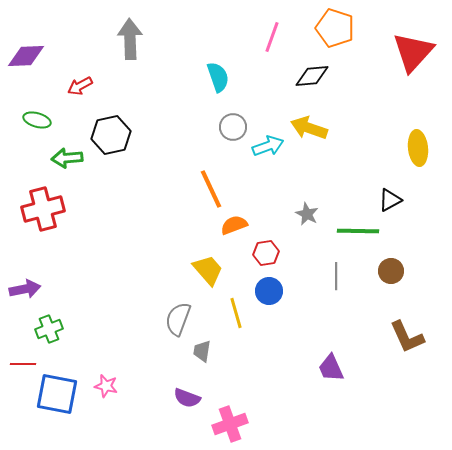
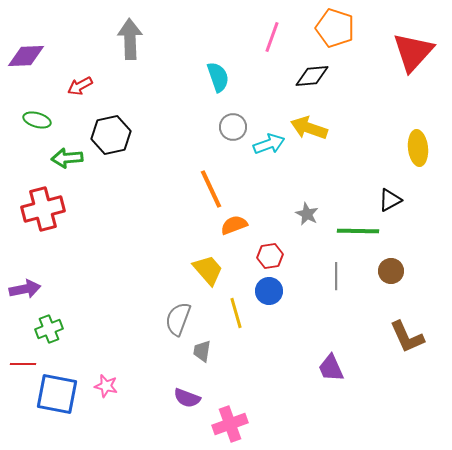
cyan arrow: moved 1 px right, 2 px up
red hexagon: moved 4 px right, 3 px down
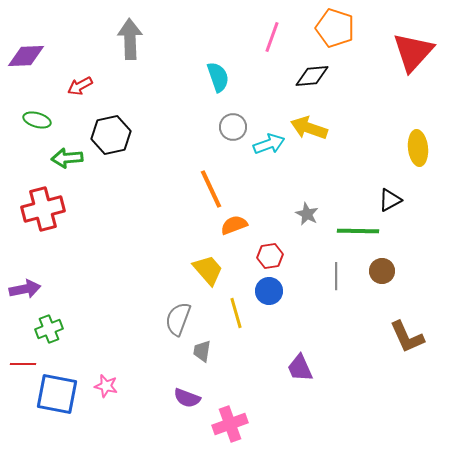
brown circle: moved 9 px left
purple trapezoid: moved 31 px left
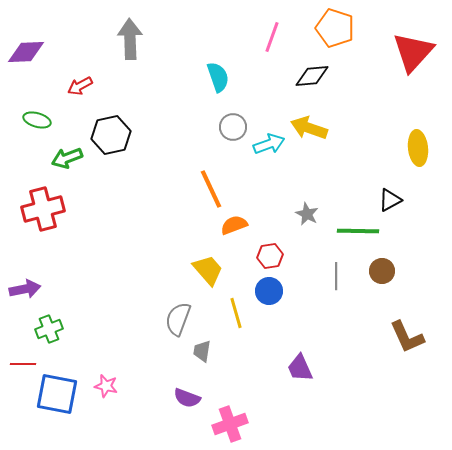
purple diamond: moved 4 px up
green arrow: rotated 16 degrees counterclockwise
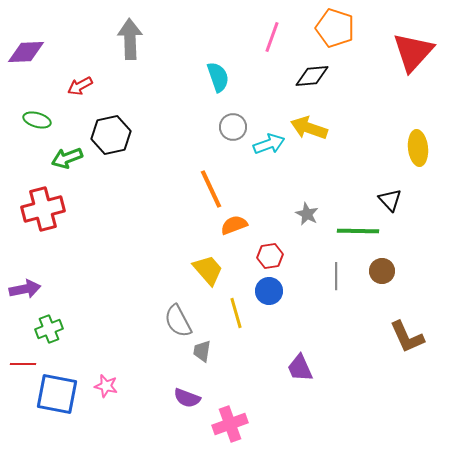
black triangle: rotated 45 degrees counterclockwise
gray semicircle: moved 2 px down; rotated 48 degrees counterclockwise
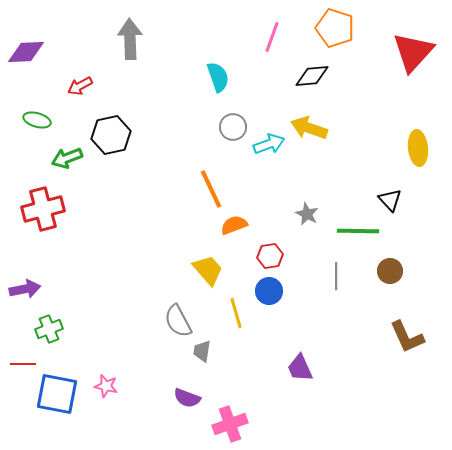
brown circle: moved 8 px right
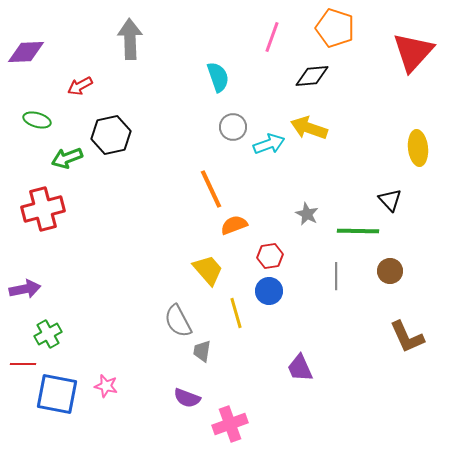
green cross: moved 1 px left, 5 px down; rotated 8 degrees counterclockwise
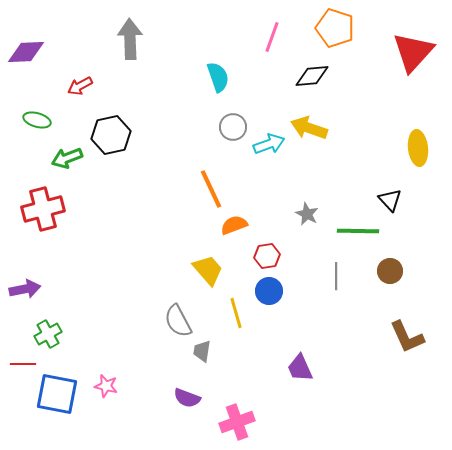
red hexagon: moved 3 px left
pink cross: moved 7 px right, 2 px up
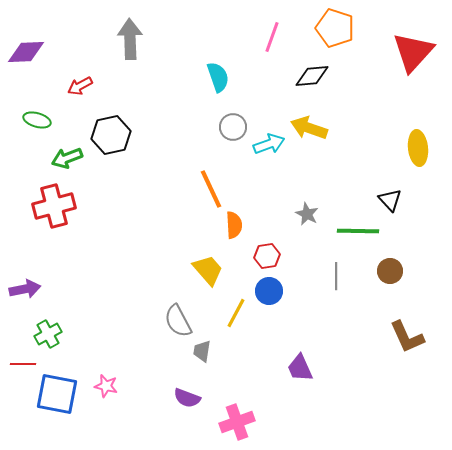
red cross: moved 11 px right, 3 px up
orange semicircle: rotated 108 degrees clockwise
yellow line: rotated 44 degrees clockwise
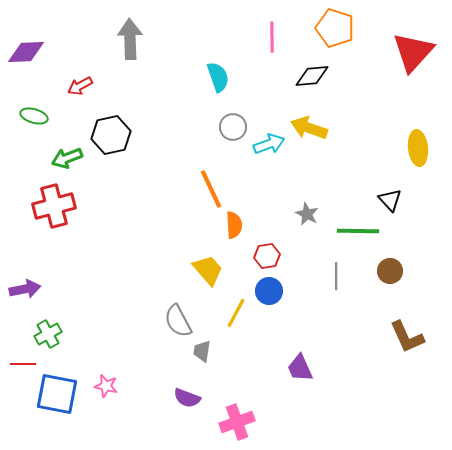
pink line: rotated 20 degrees counterclockwise
green ellipse: moved 3 px left, 4 px up
